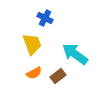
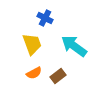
cyan arrow: moved 1 px left, 8 px up
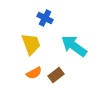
yellow trapezoid: moved 1 px left
brown rectangle: moved 2 px left, 1 px up
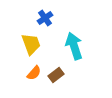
blue cross: rotated 28 degrees clockwise
cyan arrow: rotated 36 degrees clockwise
orange semicircle: rotated 21 degrees counterclockwise
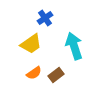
yellow trapezoid: rotated 75 degrees clockwise
orange semicircle: rotated 14 degrees clockwise
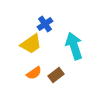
blue cross: moved 6 px down
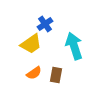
brown rectangle: rotated 42 degrees counterclockwise
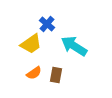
blue cross: moved 2 px right; rotated 14 degrees counterclockwise
cyan arrow: rotated 40 degrees counterclockwise
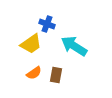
blue cross: rotated 21 degrees counterclockwise
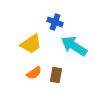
blue cross: moved 8 px right, 2 px up
